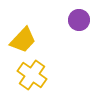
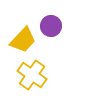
purple circle: moved 28 px left, 6 px down
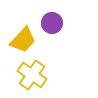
purple circle: moved 1 px right, 3 px up
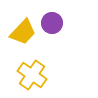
yellow trapezoid: moved 8 px up
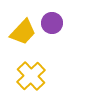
yellow cross: moved 1 px left, 1 px down; rotated 12 degrees clockwise
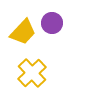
yellow cross: moved 1 px right, 3 px up
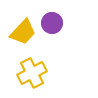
yellow cross: rotated 16 degrees clockwise
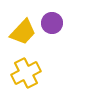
yellow cross: moved 6 px left
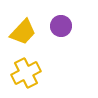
purple circle: moved 9 px right, 3 px down
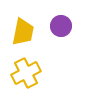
yellow trapezoid: rotated 32 degrees counterclockwise
